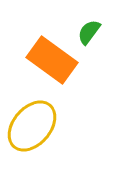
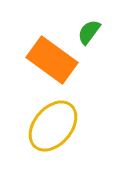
yellow ellipse: moved 21 px right
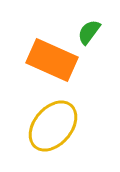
orange rectangle: rotated 12 degrees counterclockwise
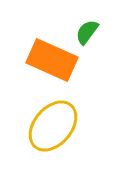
green semicircle: moved 2 px left
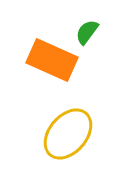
yellow ellipse: moved 15 px right, 8 px down
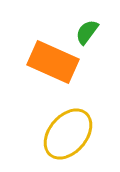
orange rectangle: moved 1 px right, 2 px down
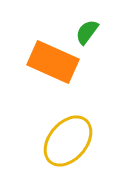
yellow ellipse: moved 7 px down
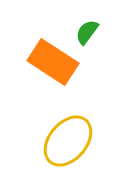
orange rectangle: rotated 9 degrees clockwise
